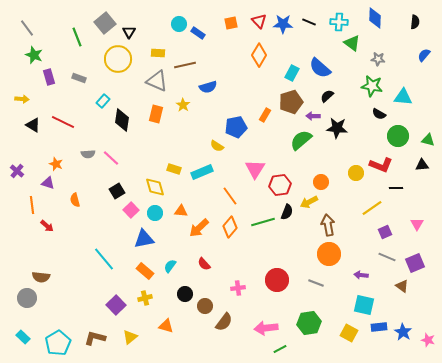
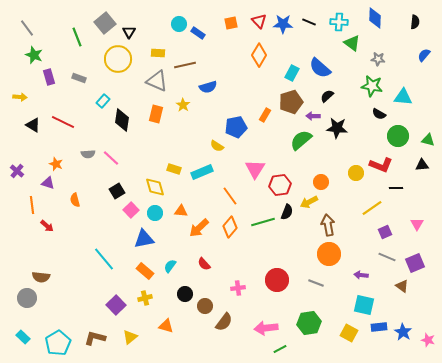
yellow arrow at (22, 99): moved 2 px left, 2 px up
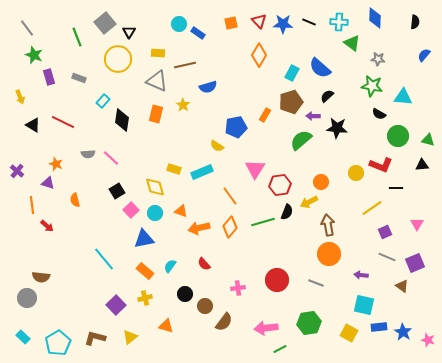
yellow arrow at (20, 97): rotated 64 degrees clockwise
orange triangle at (181, 211): rotated 16 degrees clockwise
orange arrow at (199, 228): rotated 30 degrees clockwise
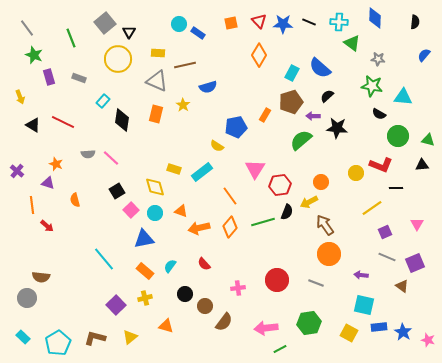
green line at (77, 37): moved 6 px left, 1 px down
cyan rectangle at (202, 172): rotated 15 degrees counterclockwise
brown arrow at (328, 225): moved 3 px left; rotated 25 degrees counterclockwise
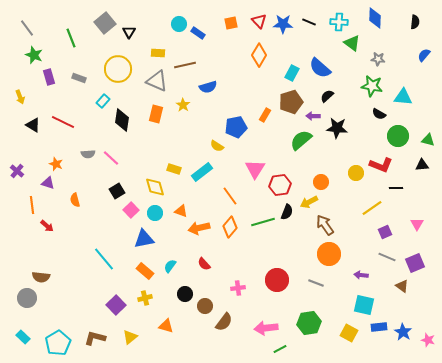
yellow circle at (118, 59): moved 10 px down
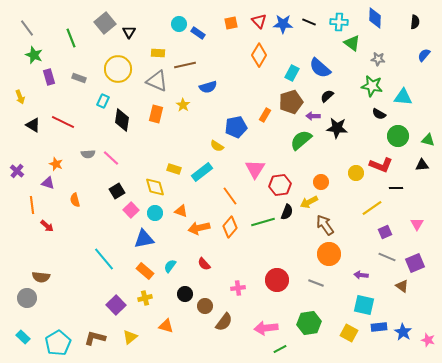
cyan rectangle at (103, 101): rotated 16 degrees counterclockwise
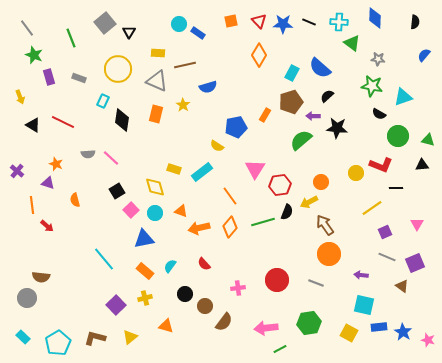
orange square at (231, 23): moved 2 px up
cyan triangle at (403, 97): rotated 24 degrees counterclockwise
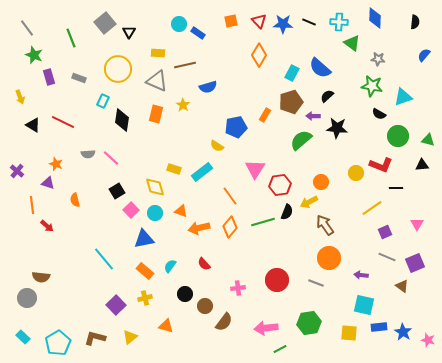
orange circle at (329, 254): moved 4 px down
yellow square at (349, 333): rotated 24 degrees counterclockwise
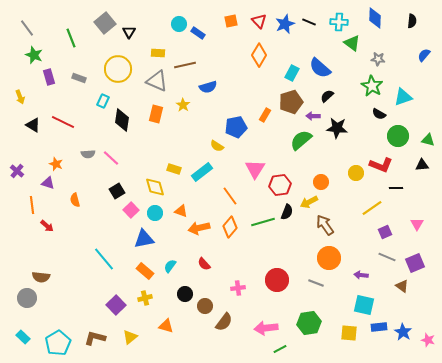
black semicircle at (415, 22): moved 3 px left, 1 px up
blue star at (283, 24): moved 2 px right; rotated 24 degrees counterclockwise
green star at (372, 86): rotated 20 degrees clockwise
